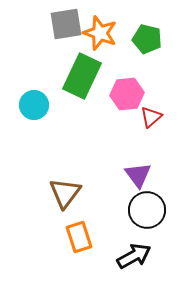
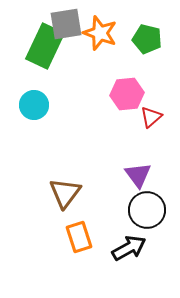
green rectangle: moved 37 px left, 30 px up
black arrow: moved 5 px left, 8 px up
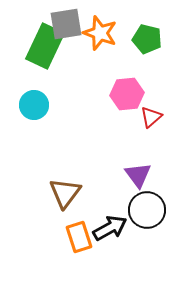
black arrow: moved 19 px left, 20 px up
